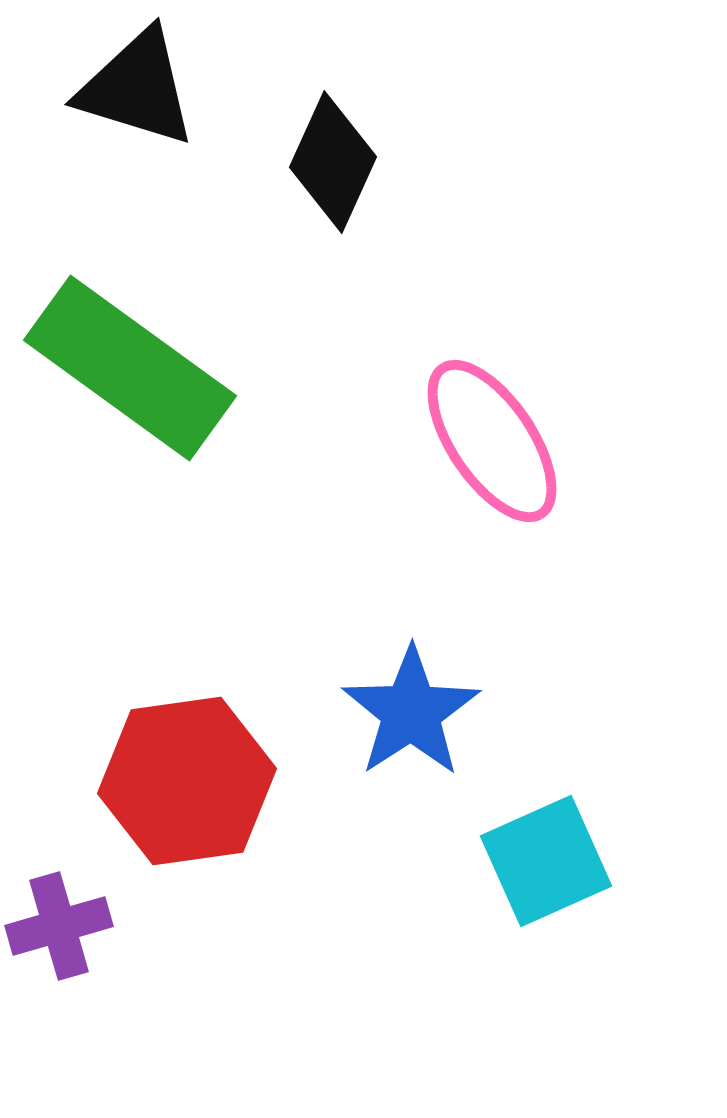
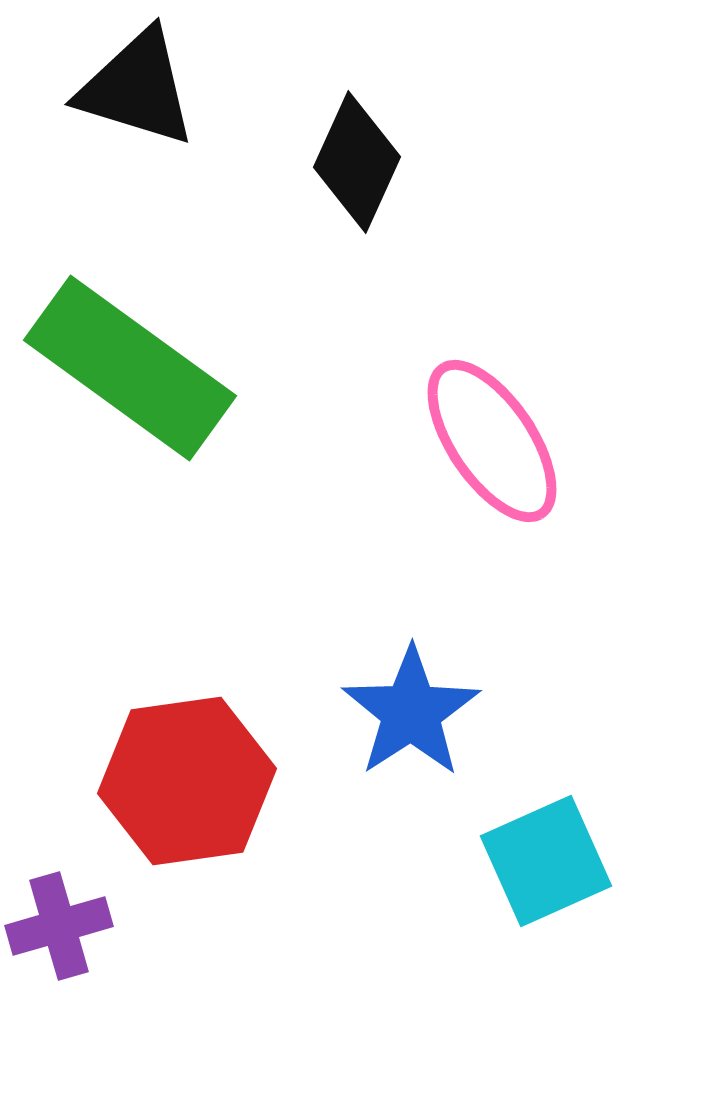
black diamond: moved 24 px right
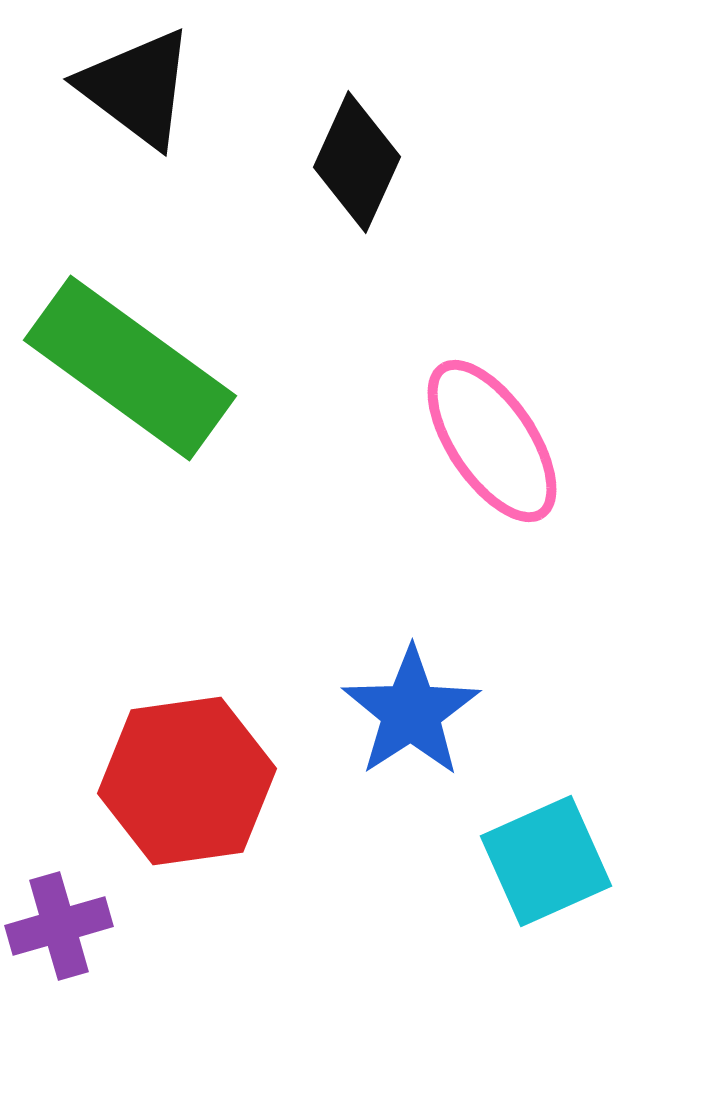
black triangle: rotated 20 degrees clockwise
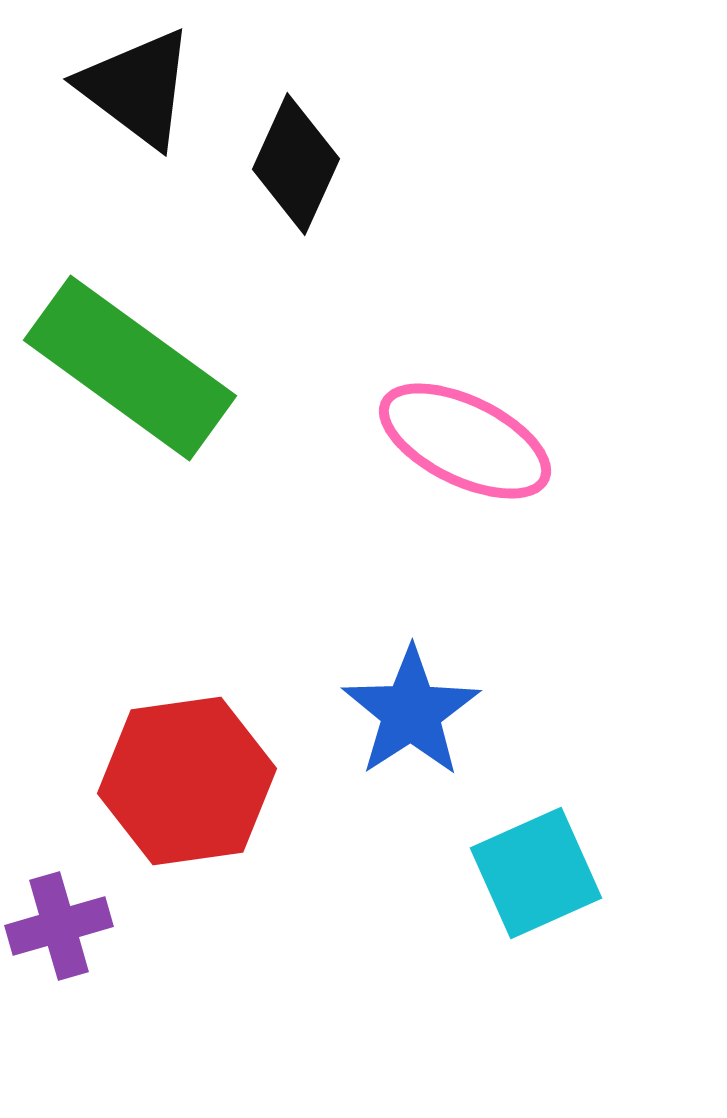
black diamond: moved 61 px left, 2 px down
pink ellipse: moved 27 px left; rotated 30 degrees counterclockwise
cyan square: moved 10 px left, 12 px down
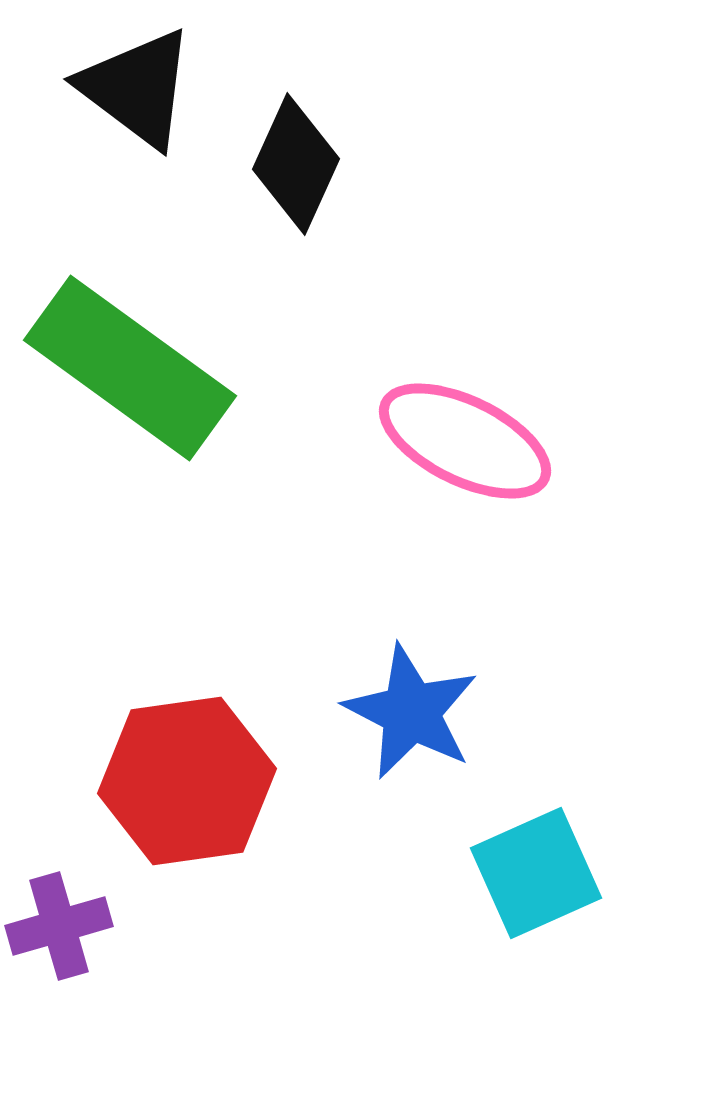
blue star: rotated 12 degrees counterclockwise
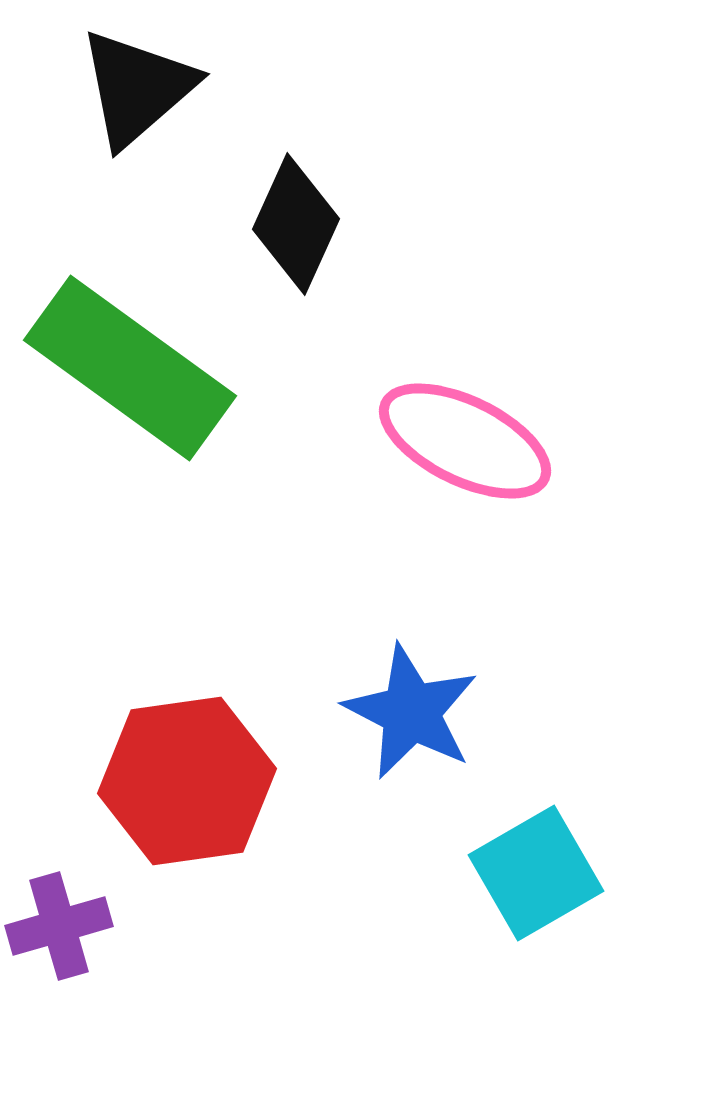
black triangle: rotated 42 degrees clockwise
black diamond: moved 60 px down
cyan square: rotated 6 degrees counterclockwise
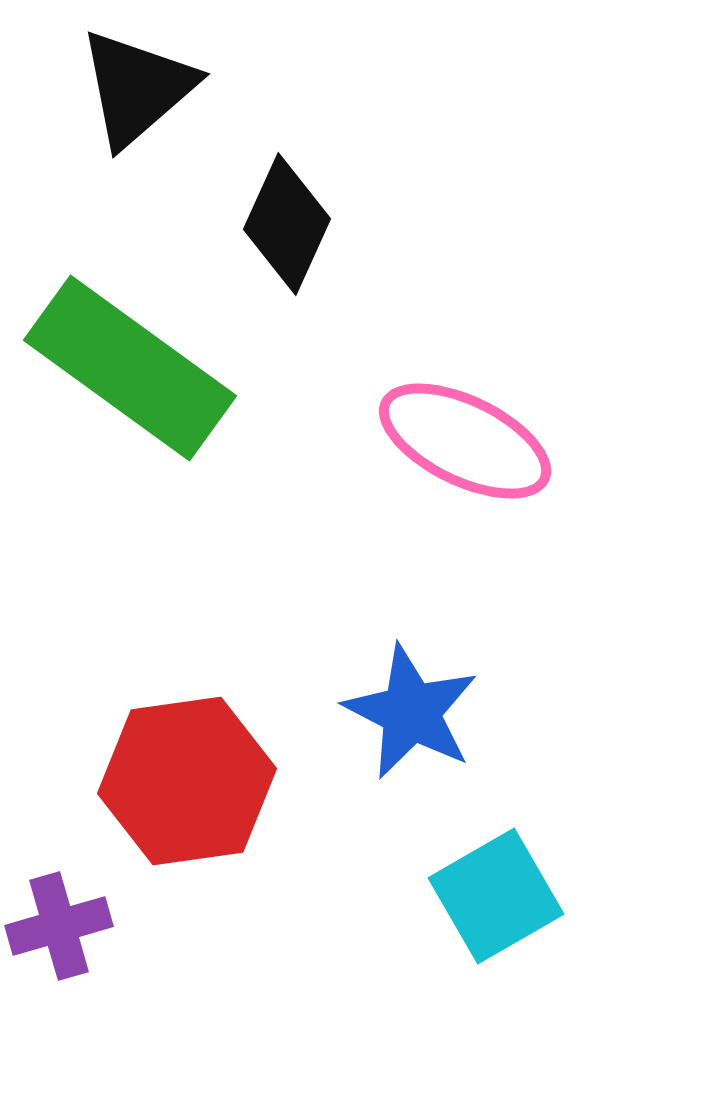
black diamond: moved 9 px left
cyan square: moved 40 px left, 23 px down
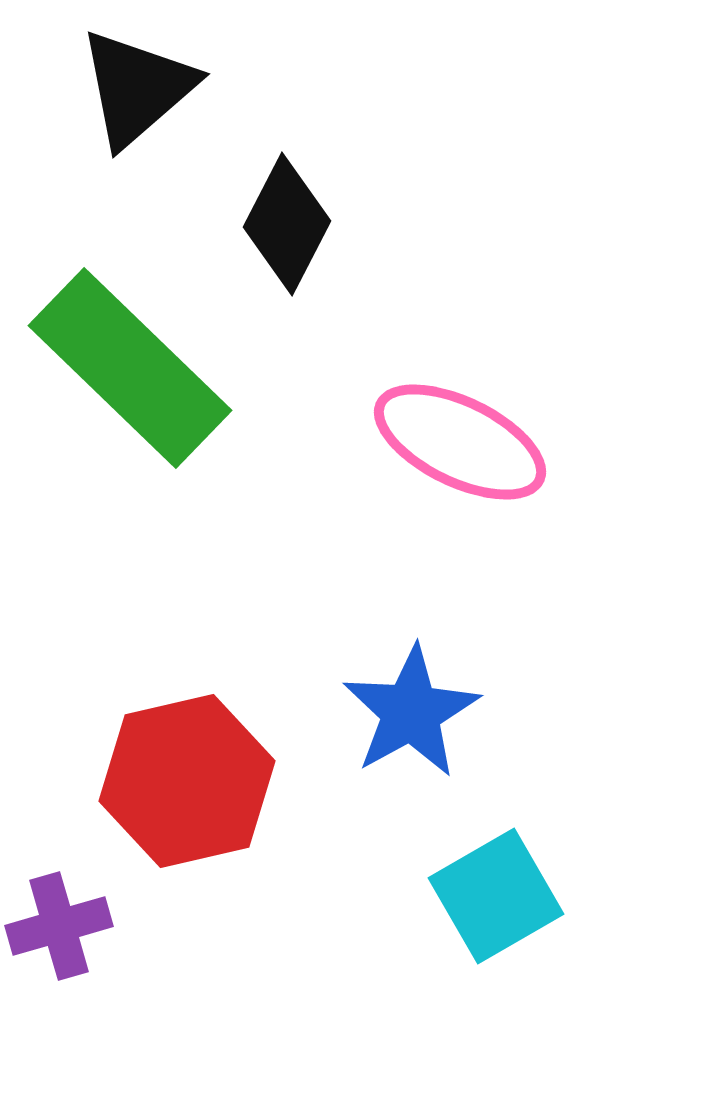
black diamond: rotated 3 degrees clockwise
green rectangle: rotated 8 degrees clockwise
pink ellipse: moved 5 px left, 1 px down
blue star: rotated 16 degrees clockwise
red hexagon: rotated 5 degrees counterclockwise
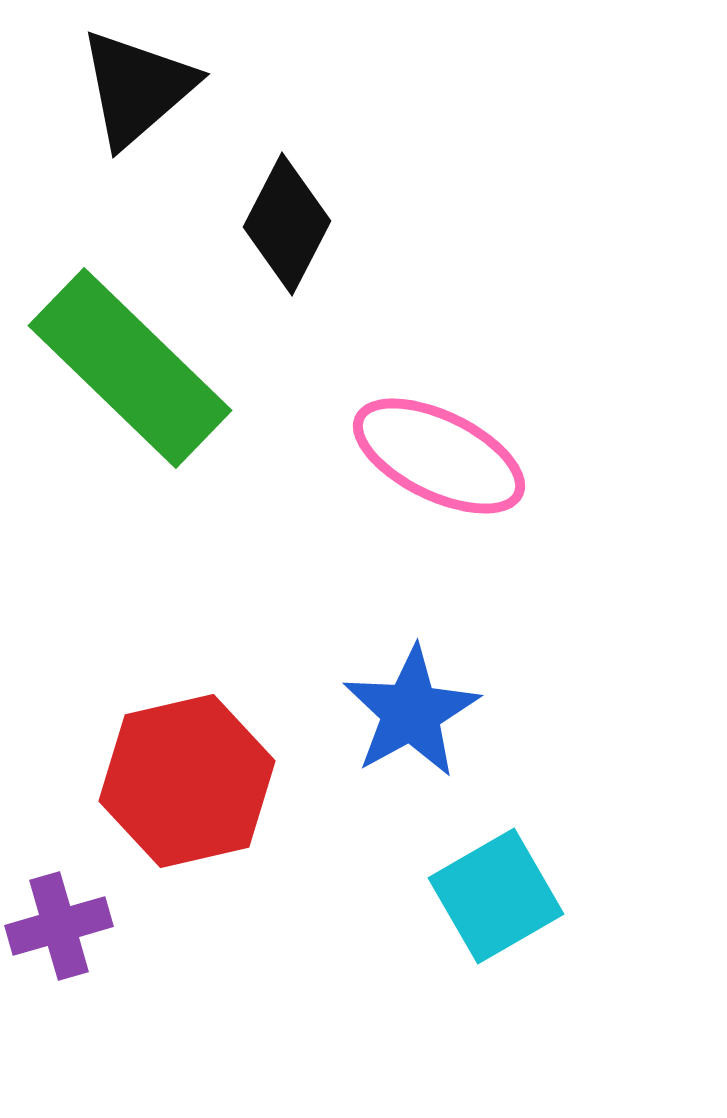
pink ellipse: moved 21 px left, 14 px down
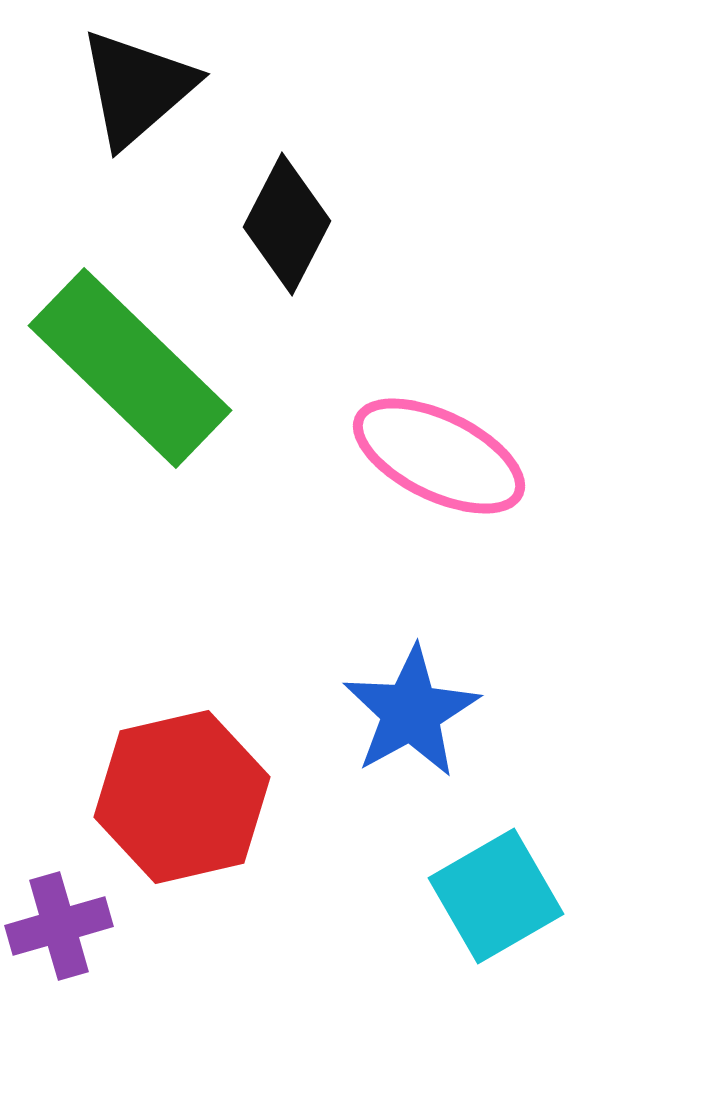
red hexagon: moved 5 px left, 16 px down
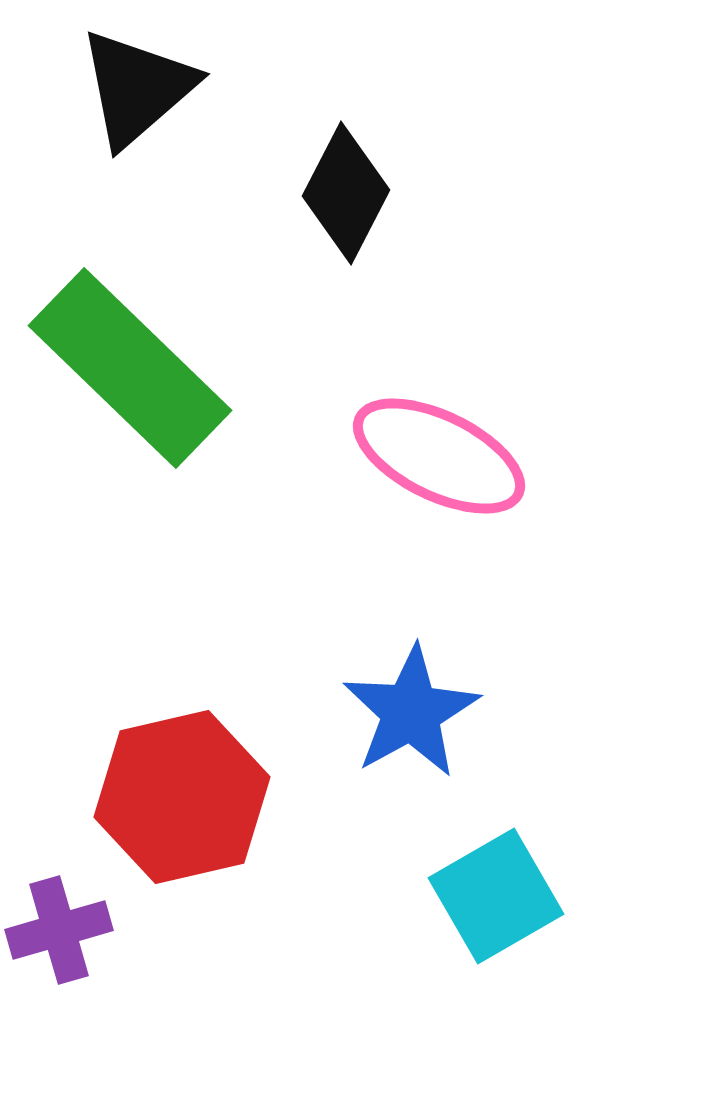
black diamond: moved 59 px right, 31 px up
purple cross: moved 4 px down
